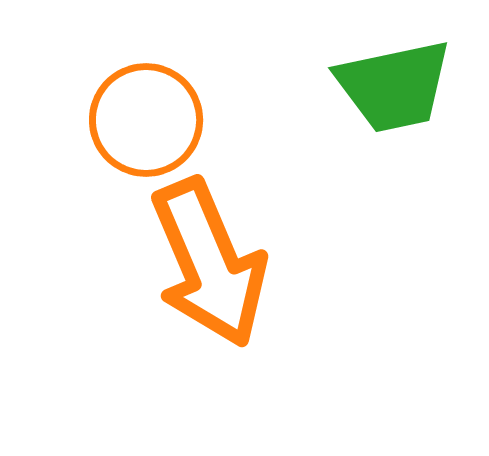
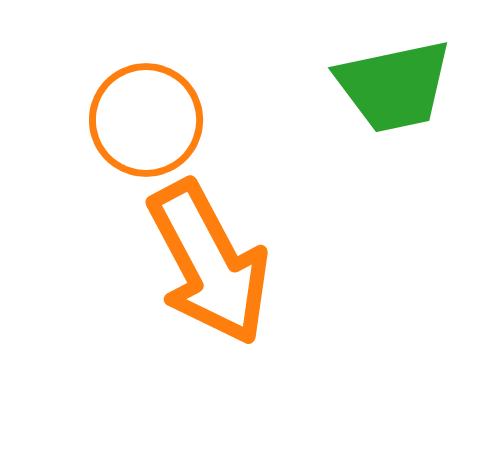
orange arrow: rotated 5 degrees counterclockwise
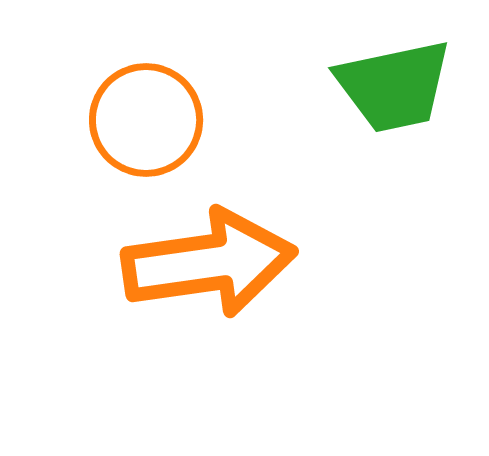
orange arrow: rotated 70 degrees counterclockwise
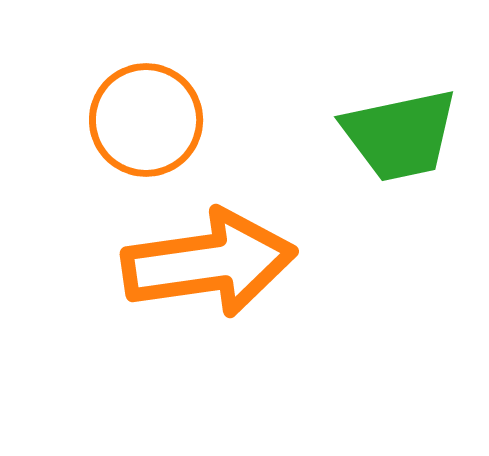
green trapezoid: moved 6 px right, 49 px down
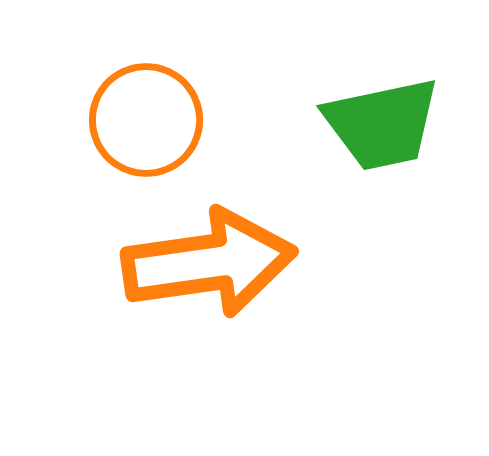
green trapezoid: moved 18 px left, 11 px up
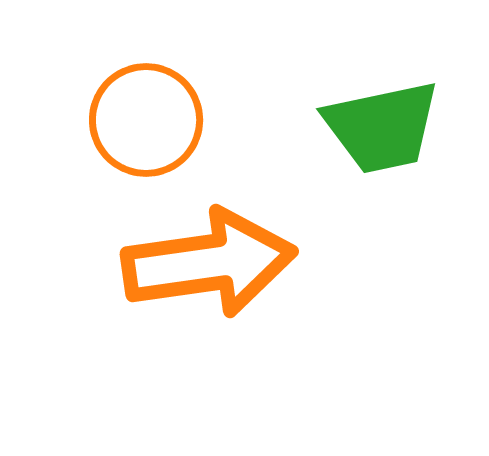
green trapezoid: moved 3 px down
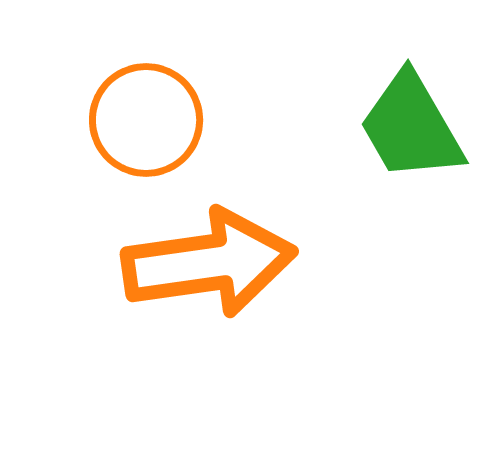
green trapezoid: moved 29 px right; rotated 72 degrees clockwise
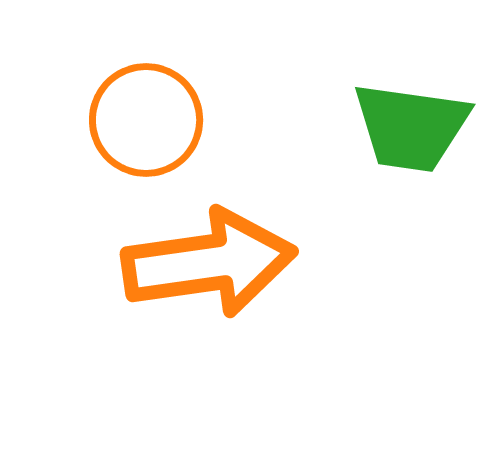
green trapezoid: rotated 52 degrees counterclockwise
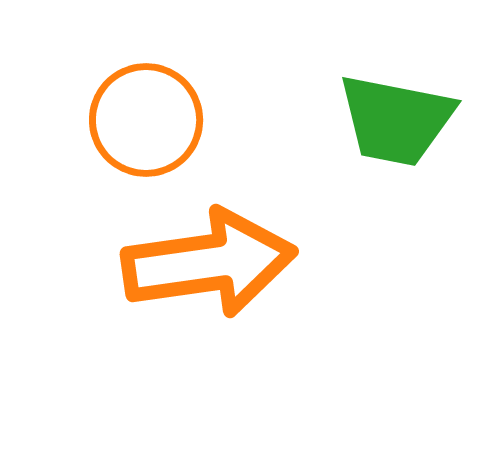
green trapezoid: moved 15 px left, 7 px up; rotated 3 degrees clockwise
